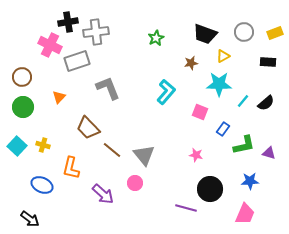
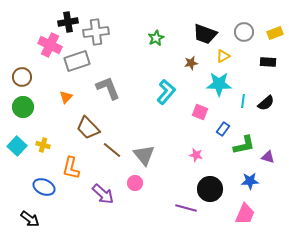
orange triangle: moved 7 px right
cyan line: rotated 32 degrees counterclockwise
purple triangle: moved 1 px left, 4 px down
blue ellipse: moved 2 px right, 2 px down
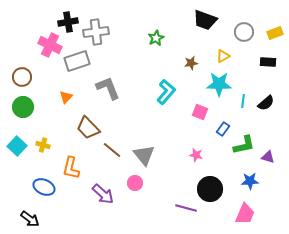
black trapezoid: moved 14 px up
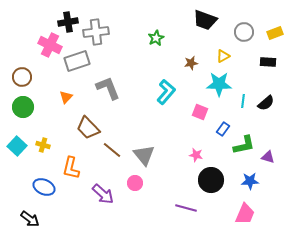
black circle: moved 1 px right, 9 px up
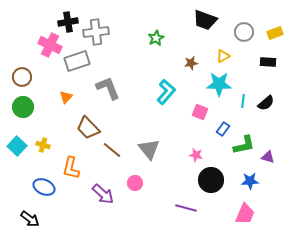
gray triangle: moved 5 px right, 6 px up
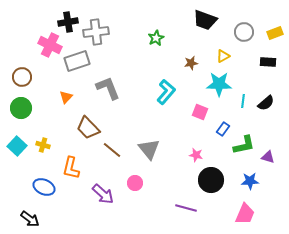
green circle: moved 2 px left, 1 px down
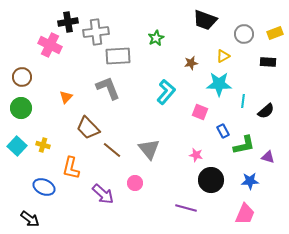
gray circle: moved 2 px down
gray rectangle: moved 41 px right, 5 px up; rotated 15 degrees clockwise
black semicircle: moved 8 px down
blue rectangle: moved 2 px down; rotated 64 degrees counterclockwise
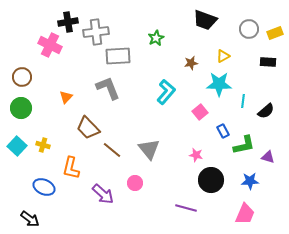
gray circle: moved 5 px right, 5 px up
pink square: rotated 28 degrees clockwise
